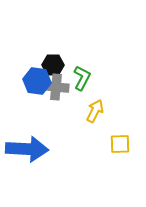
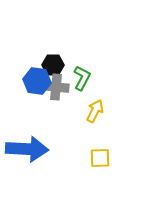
yellow square: moved 20 px left, 14 px down
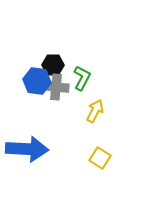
yellow square: rotated 35 degrees clockwise
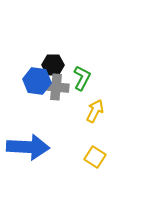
blue arrow: moved 1 px right, 2 px up
yellow square: moved 5 px left, 1 px up
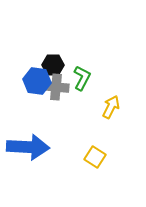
yellow arrow: moved 16 px right, 4 px up
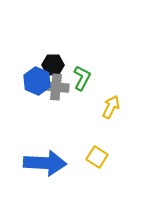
blue hexagon: rotated 16 degrees clockwise
blue arrow: moved 17 px right, 16 px down
yellow square: moved 2 px right
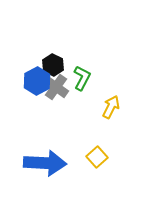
black hexagon: rotated 25 degrees clockwise
blue hexagon: rotated 8 degrees clockwise
gray cross: rotated 30 degrees clockwise
yellow square: rotated 15 degrees clockwise
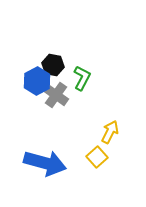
black hexagon: rotated 15 degrees counterclockwise
gray cross: moved 8 px down
yellow arrow: moved 1 px left, 25 px down
blue arrow: rotated 12 degrees clockwise
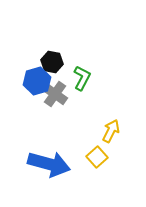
black hexagon: moved 1 px left, 3 px up
blue hexagon: rotated 12 degrees clockwise
gray cross: moved 1 px left, 1 px up
yellow arrow: moved 1 px right, 1 px up
blue arrow: moved 4 px right, 1 px down
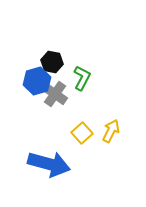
yellow square: moved 15 px left, 24 px up
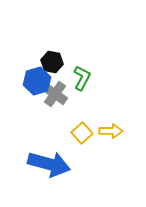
yellow arrow: rotated 65 degrees clockwise
